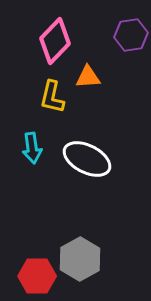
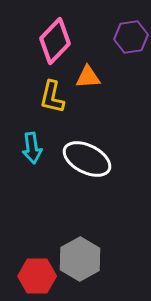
purple hexagon: moved 2 px down
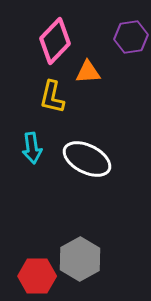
orange triangle: moved 5 px up
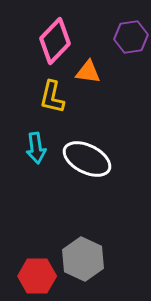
orange triangle: rotated 12 degrees clockwise
cyan arrow: moved 4 px right
gray hexagon: moved 3 px right; rotated 6 degrees counterclockwise
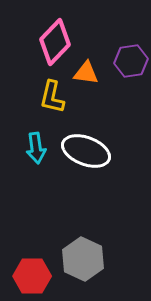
purple hexagon: moved 24 px down
pink diamond: moved 1 px down
orange triangle: moved 2 px left, 1 px down
white ellipse: moved 1 px left, 8 px up; rotated 6 degrees counterclockwise
red hexagon: moved 5 px left
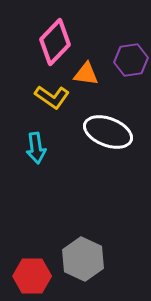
purple hexagon: moved 1 px up
orange triangle: moved 1 px down
yellow L-shape: rotated 68 degrees counterclockwise
white ellipse: moved 22 px right, 19 px up
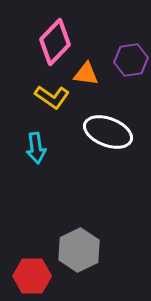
gray hexagon: moved 4 px left, 9 px up; rotated 9 degrees clockwise
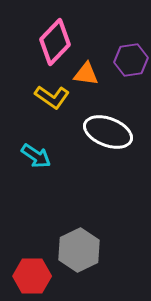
cyan arrow: moved 8 px down; rotated 48 degrees counterclockwise
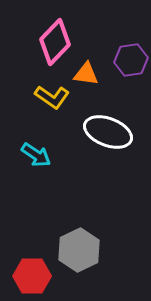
cyan arrow: moved 1 px up
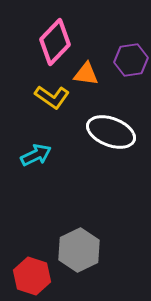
white ellipse: moved 3 px right
cyan arrow: rotated 60 degrees counterclockwise
red hexagon: rotated 18 degrees clockwise
